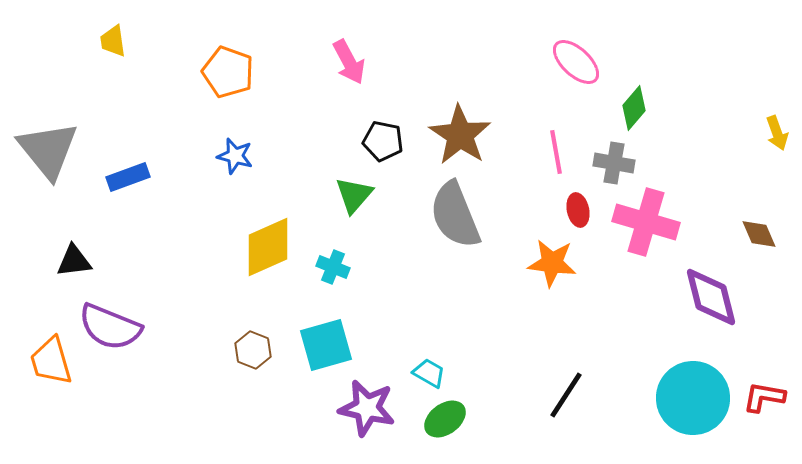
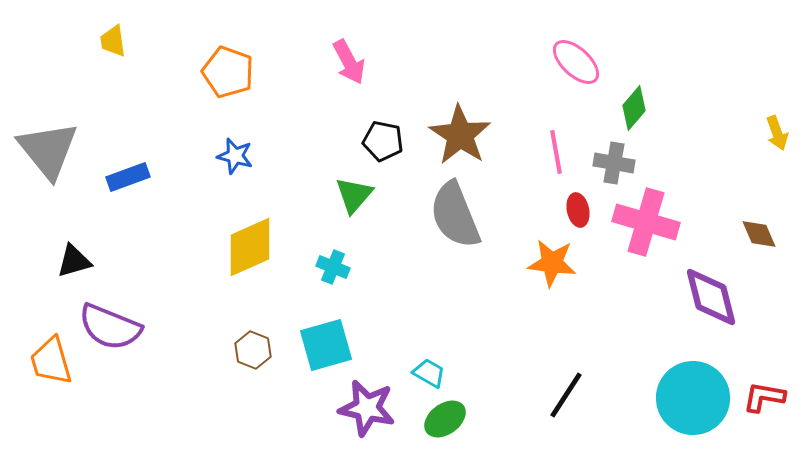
yellow diamond: moved 18 px left
black triangle: rotated 9 degrees counterclockwise
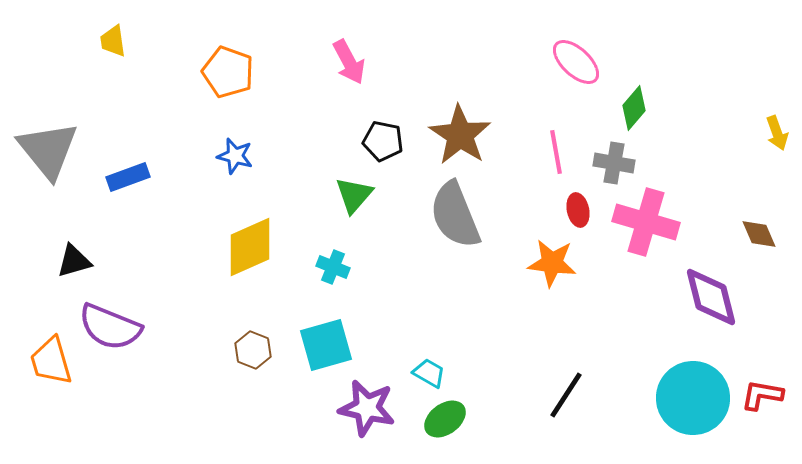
red L-shape: moved 2 px left, 2 px up
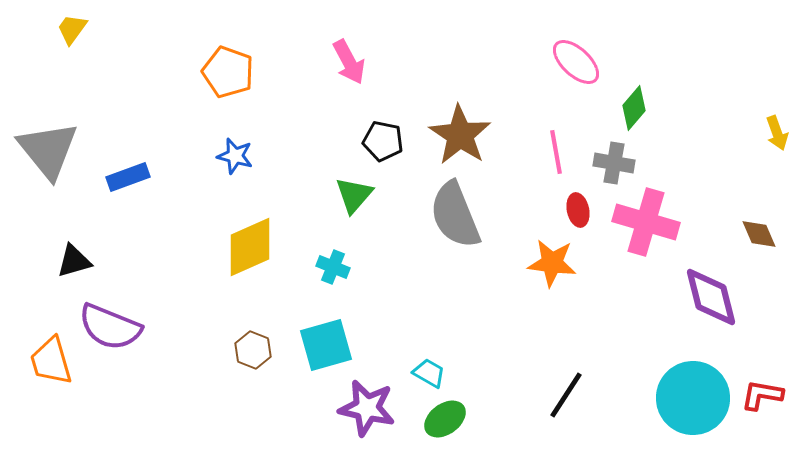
yellow trapezoid: moved 41 px left, 12 px up; rotated 44 degrees clockwise
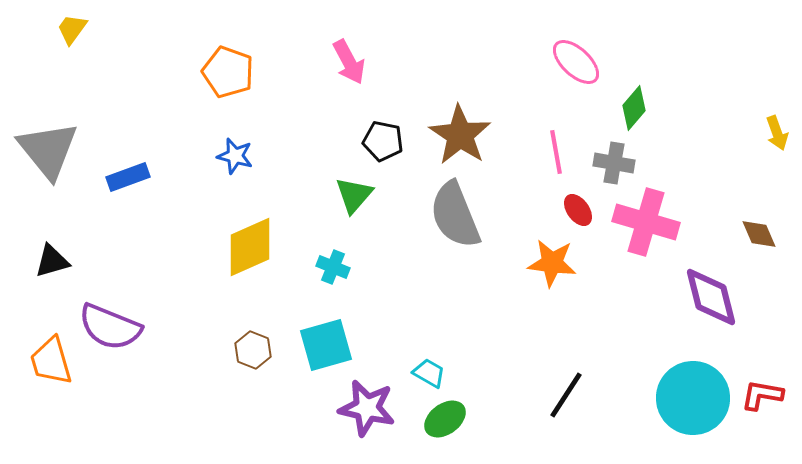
red ellipse: rotated 24 degrees counterclockwise
black triangle: moved 22 px left
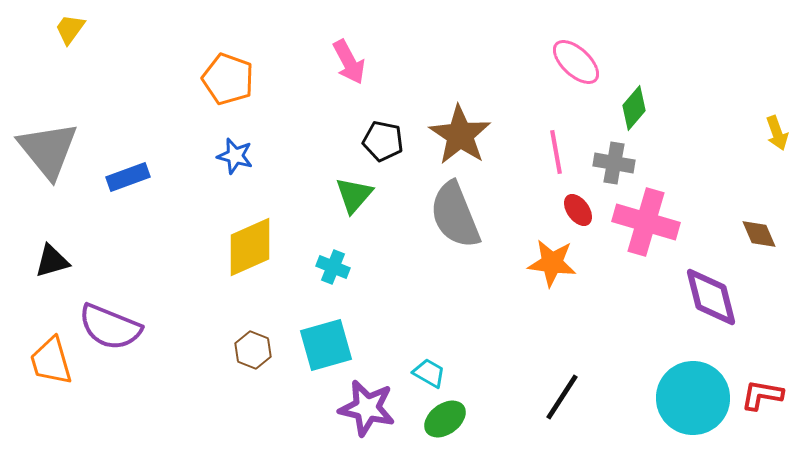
yellow trapezoid: moved 2 px left
orange pentagon: moved 7 px down
black line: moved 4 px left, 2 px down
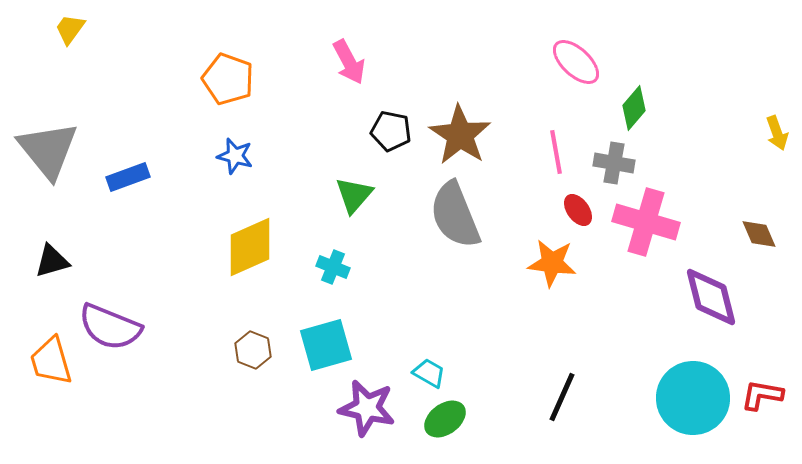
black pentagon: moved 8 px right, 10 px up
black line: rotated 9 degrees counterclockwise
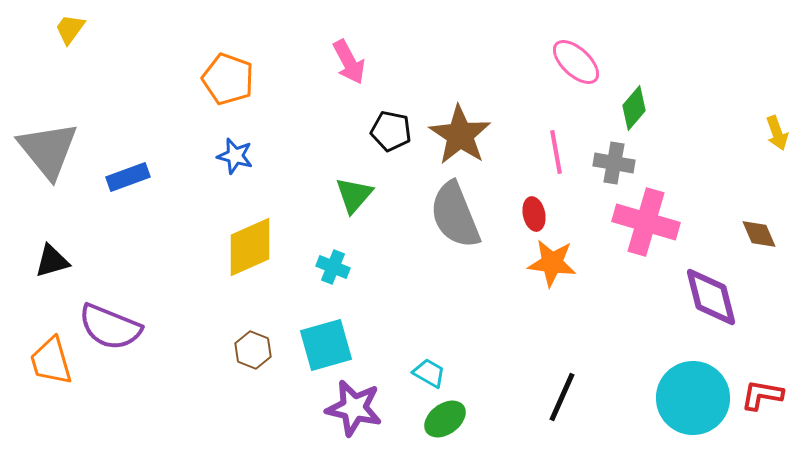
red ellipse: moved 44 px left, 4 px down; rotated 24 degrees clockwise
purple star: moved 13 px left
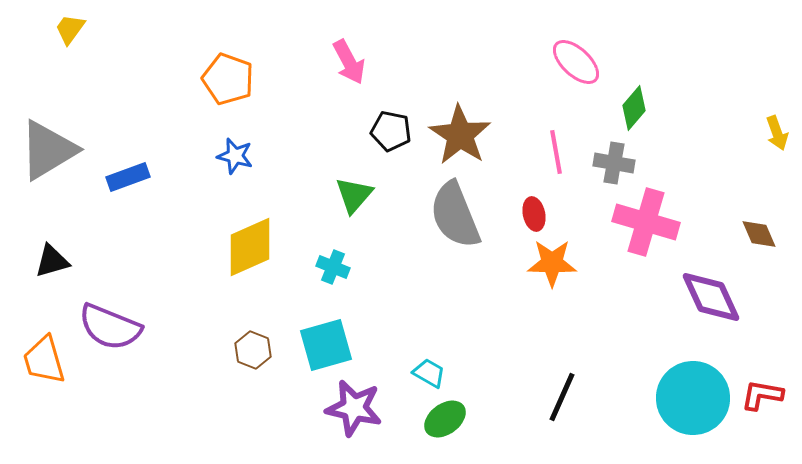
gray triangle: rotated 38 degrees clockwise
orange star: rotated 6 degrees counterclockwise
purple diamond: rotated 10 degrees counterclockwise
orange trapezoid: moved 7 px left, 1 px up
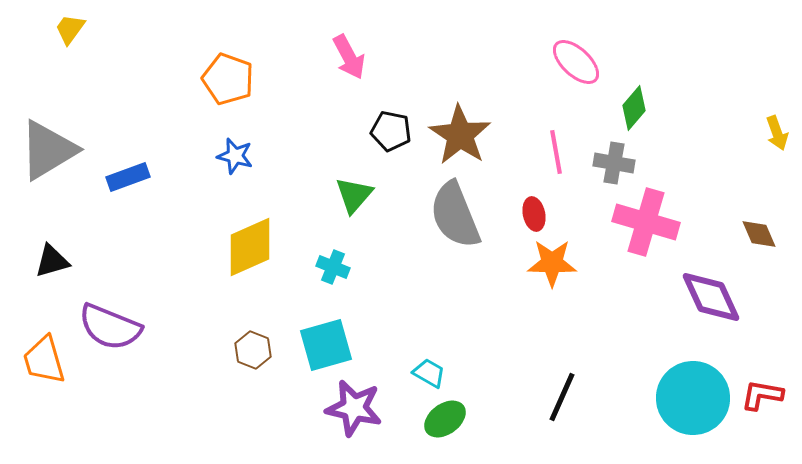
pink arrow: moved 5 px up
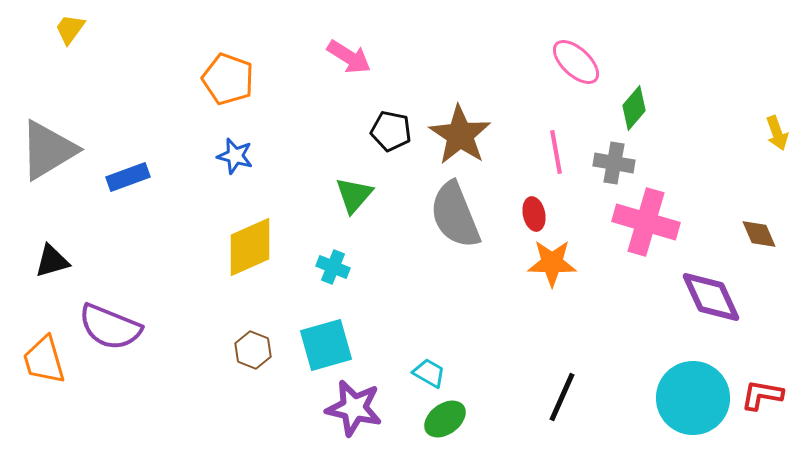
pink arrow: rotated 30 degrees counterclockwise
